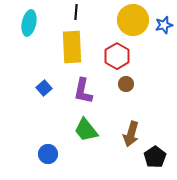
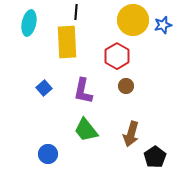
blue star: moved 1 px left
yellow rectangle: moved 5 px left, 5 px up
brown circle: moved 2 px down
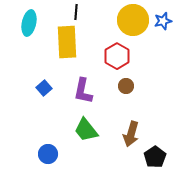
blue star: moved 4 px up
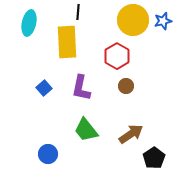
black line: moved 2 px right
purple L-shape: moved 2 px left, 3 px up
brown arrow: rotated 140 degrees counterclockwise
black pentagon: moved 1 px left, 1 px down
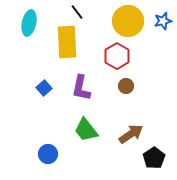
black line: moved 1 px left; rotated 42 degrees counterclockwise
yellow circle: moved 5 px left, 1 px down
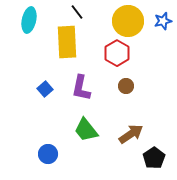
cyan ellipse: moved 3 px up
red hexagon: moved 3 px up
blue square: moved 1 px right, 1 px down
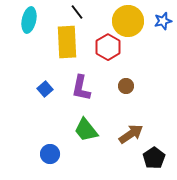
red hexagon: moved 9 px left, 6 px up
blue circle: moved 2 px right
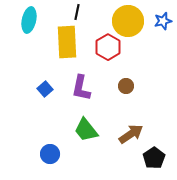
black line: rotated 49 degrees clockwise
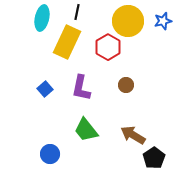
cyan ellipse: moved 13 px right, 2 px up
yellow rectangle: rotated 28 degrees clockwise
brown circle: moved 1 px up
brown arrow: moved 2 px right, 1 px down; rotated 115 degrees counterclockwise
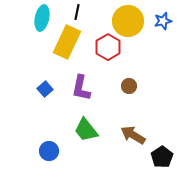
brown circle: moved 3 px right, 1 px down
blue circle: moved 1 px left, 3 px up
black pentagon: moved 8 px right, 1 px up
